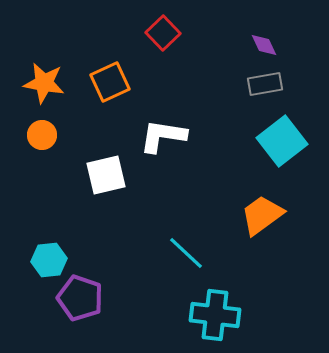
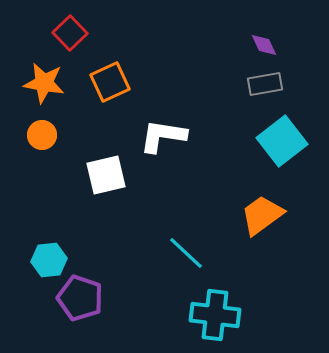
red square: moved 93 px left
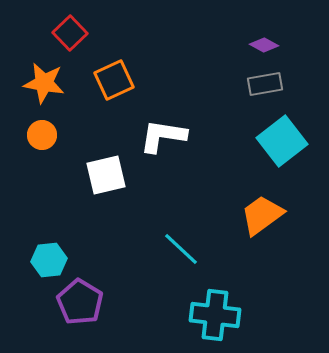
purple diamond: rotated 36 degrees counterclockwise
orange square: moved 4 px right, 2 px up
cyan line: moved 5 px left, 4 px up
purple pentagon: moved 4 px down; rotated 12 degrees clockwise
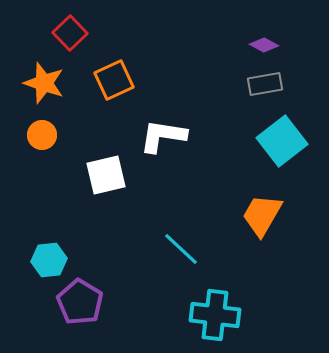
orange star: rotated 9 degrees clockwise
orange trapezoid: rotated 24 degrees counterclockwise
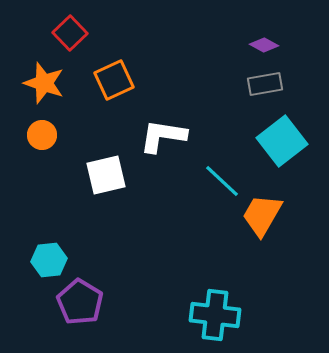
cyan line: moved 41 px right, 68 px up
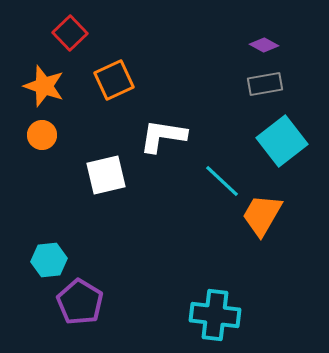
orange star: moved 3 px down
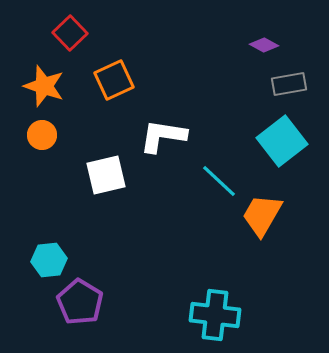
gray rectangle: moved 24 px right
cyan line: moved 3 px left
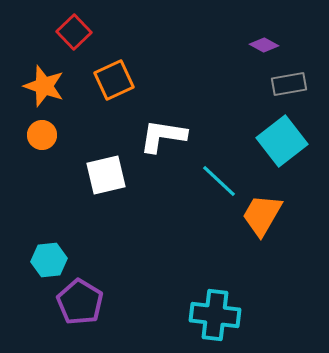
red square: moved 4 px right, 1 px up
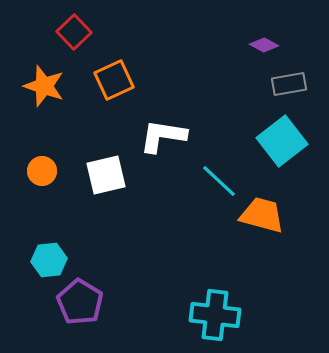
orange circle: moved 36 px down
orange trapezoid: rotated 75 degrees clockwise
